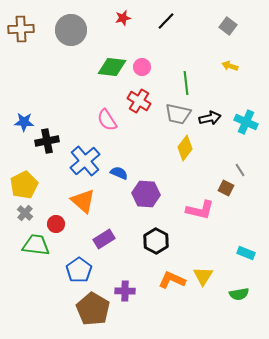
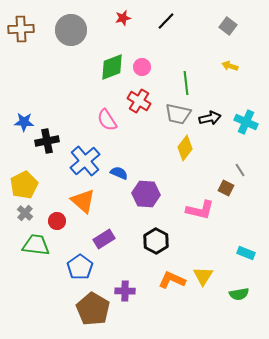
green diamond: rotated 28 degrees counterclockwise
red circle: moved 1 px right, 3 px up
blue pentagon: moved 1 px right, 3 px up
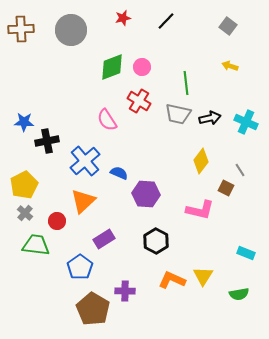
yellow diamond: moved 16 px right, 13 px down
orange triangle: rotated 36 degrees clockwise
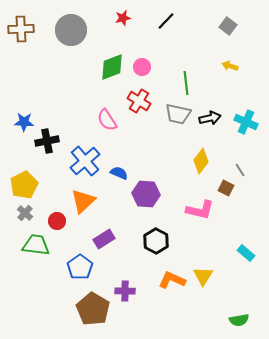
cyan rectangle: rotated 18 degrees clockwise
green semicircle: moved 26 px down
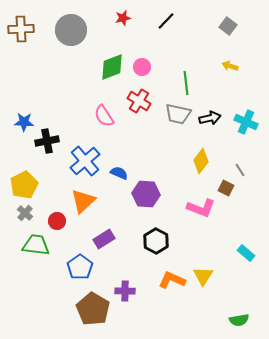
pink semicircle: moved 3 px left, 4 px up
pink L-shape: moved 1 px right, 2 px up; rotated 8 degrees clockwise
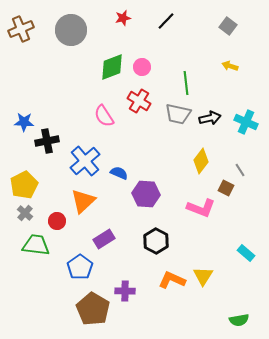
brown cross: rotated 20 degrees counterclockwise
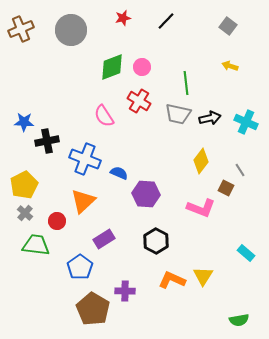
blue cross: moved 2 px up; rotated 28 degrees counterclockwise
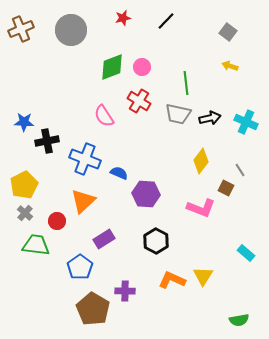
gray square: moved 6 px down
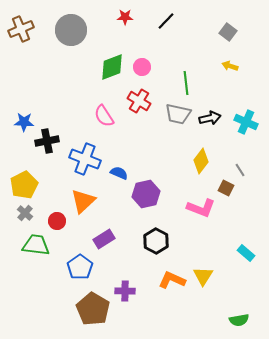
red star: moved 2 px right, 1 px up; rotated 14 degrees clockwise
purple hexagon: rotated 16 degrees counterclockwise
